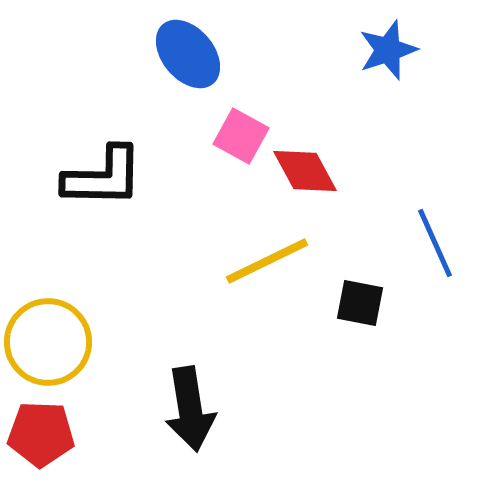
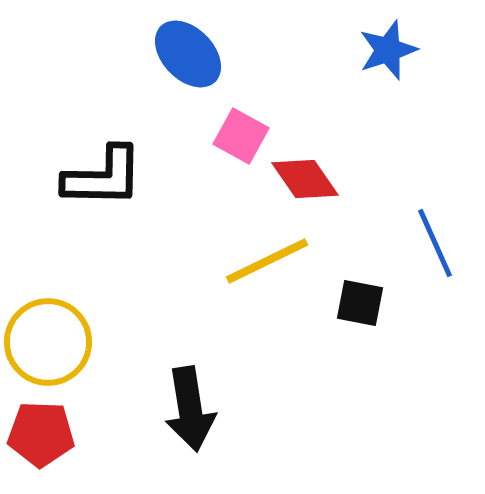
blue ellipse: rotated 4 degrees counterclockwise
red diamond: moved 8 px down; rotated 6 degrees counterclockwise
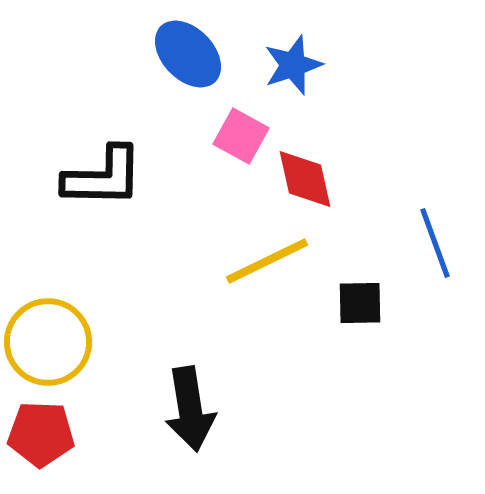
blue star: moved 95 px left, 15 px down
red diamond: rotated 22 degrees clockwise
blue line: rotated 4 degrees clockwise
black square: rotated 12 degrees counterclockwise
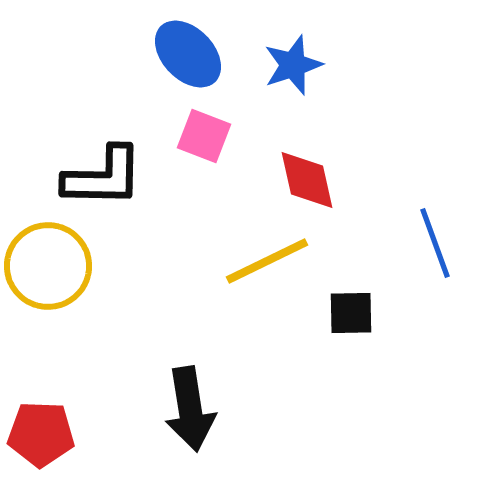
pink square: moved 37 px left; rotated 8 degrees counterclockwise
red diamond: moved 2 px right, 1 px down
black square: moved 9 px left, 10 px down
yellow circle: moved 76 px up
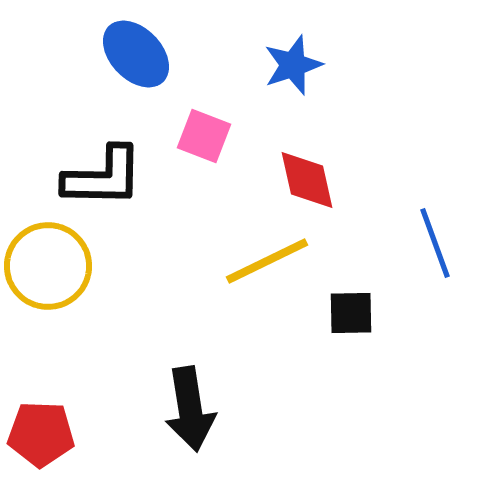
blue ellipse: moved 52 px left
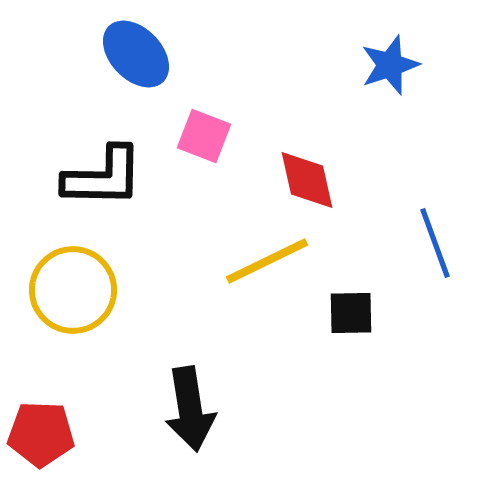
blue star: moved 97 px right
yellow circle: moved 25 px right, 24 px down
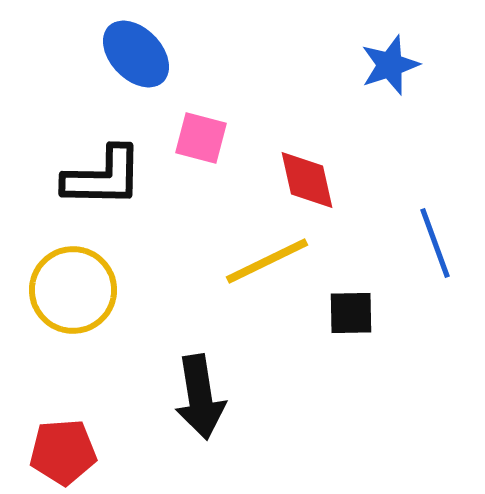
pink square: moved 3 px left, 2 px down; rotated 6 degrees counterclockwise
black arrow: moved 10 px right, 12 px up
red pentagon: moved 22 px right, 18 px down; rotated 6 degrees counterclockwise
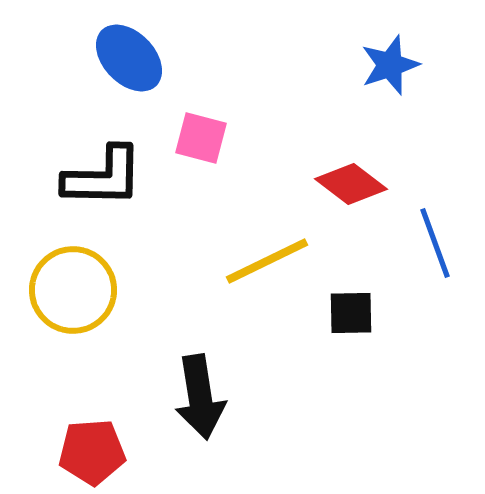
blue ellipse: moved 7 px left, 4 px down
red diamond: moved 44 px right, 4 px down; rotated 40 degrees counterclockwise
red pentagon: moved 29 px right
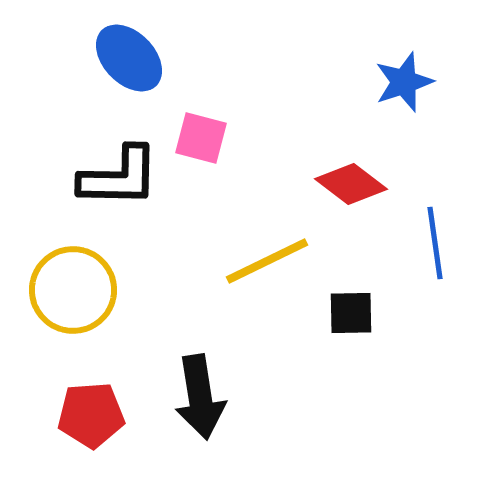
blue star: moved 14 px right, 17 px down
black L-shape: moved 16 px right
blue line: rotated 12 degrees clockwise
red pentagon: moved 1 px left, 37 px up
